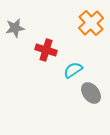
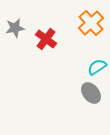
red cross: moved 11 px up; rotated 20 degrees clockwise
cyan semicircle: moved 24 px right, 3 px up
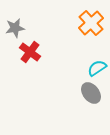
red cross: moved 16 px left, 13 px down
cyan semicircle: moved 1 px down
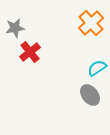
red cross: rotated 15 degrees clockwise
gray ellipse: moved 1 px left, 2 px down
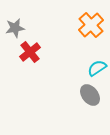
orange cross: moved 2 px down
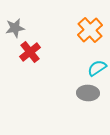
orange cross: moved 1 px left, 5 px down
gray ellipse: moved 2 px left, 2 px up; rotated 50 degrees counterclockwise
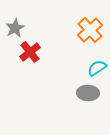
gray star: rotated 18 degrees counterclockwise
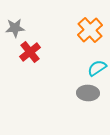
gray star: rotated 24 degrees clockwise
